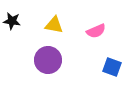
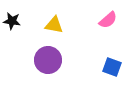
pink semicircle: moved 12 px right, 11 px up; rotated 18 degrees counterclockwise
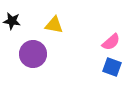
pink semicircle: moved 3 px right, 22 px down
purple circle: moved 15 px left, 6 px up
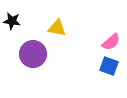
yellow triangle: moved 3 px right, 3 px down
blue square: moved 3 px left, 1 px up
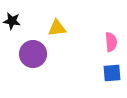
yellow triangle: rotated 18 degrees counterclockwise
pink semicircle: rotated 54 degrees counterclockwise
blue square: moved 3 px right, 7 px down; rotated 24 degrees counterclockwise
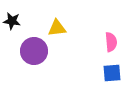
purple circle: moved 1 px right, 3 px up
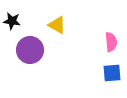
yellow triangle: moved 3 px up; rotated 36 degrees clockwise
purple circle: moved 4 px left, 1 px up
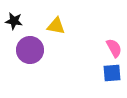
black star: moved 2 px right
yellow triangle: moved 1 px left, 1 px down; rotated 18 degrees counterclockwise
pink semicircle: moved 3 px right, 6 px down; rotated 24 degrees counterclockwise
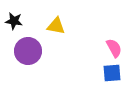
purple circle: moved 2 px left, 1 px down
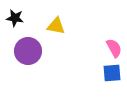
black star: moved 1 px right, 3 px up
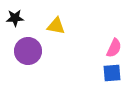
black star: rotated 12 degrees counterclockwise
pink semicircle: rotated 54 degrees clockwise
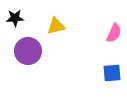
yellow triangle: rotated 24 degrees counterclockwise
pink semicircle: moved 15 px up
